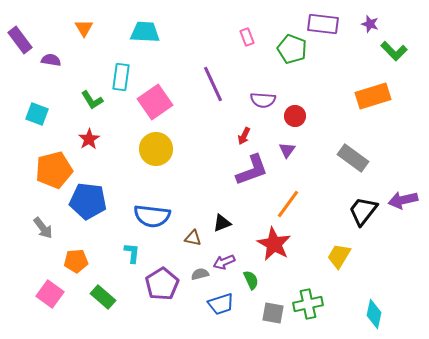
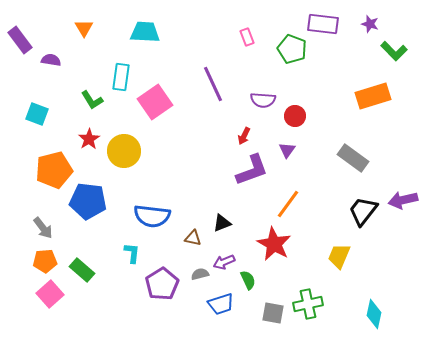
yellow circle at (156, 149): moved 32 px left, 2 px down
yellow trapezoid at (339, 256): rotated 8 degrees counterclockwise
orange pentagon at (76, 261): moved 31 px left
green semicircle at (251, 280): moved 3 px left
pink square at (50, 294): rotated 12 degrees clockwise
green rectangle at (103, 297): moved 21 px left, 27 px up
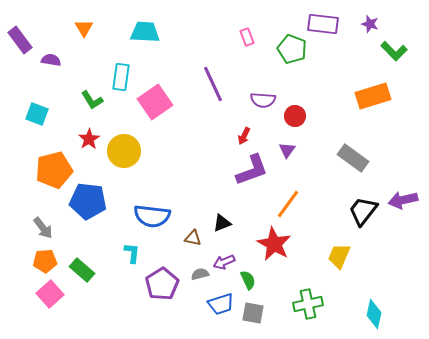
gray square at (273, 313): moved 20 px left
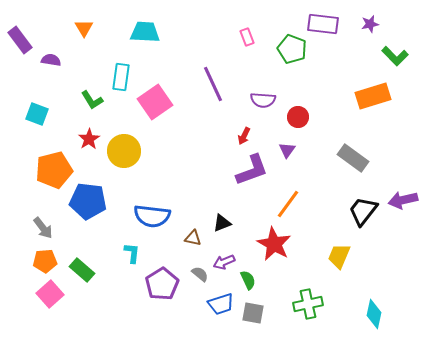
purple star at (370, 24): rotated 30 degrees counterclockwise
green L-shape at (394, 51): moved 1 px right, 5 px down
red circle at (295, 116): moved 3 px right, 1 px down
gray semicircle at (200, 274): rotated 54 degrees clockwise
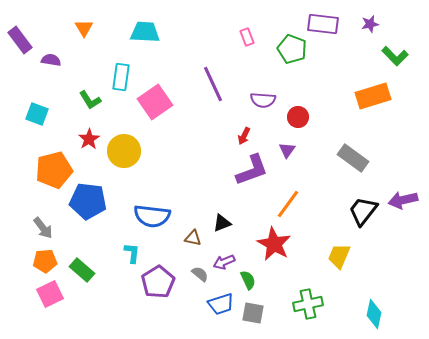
green L-shape at (92, 100): moved 2 px left
purple pentagon at (162, 284): moved 4 px left, 2 px up
pink square at (50, 294): rotated 16 degrees clockwise
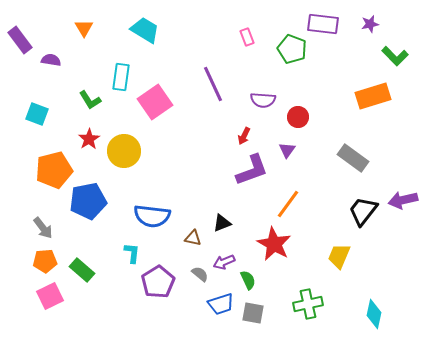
cyan trapezoid at (145, 32): moved 2 px up; rotated 28 degrees clockwise
blue pentagon at (88, 201): rotated 18 degrees counterclockwise
pink square at (50, 294): moved 2 px down
